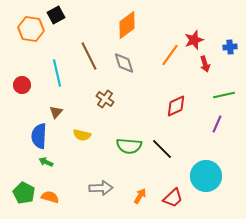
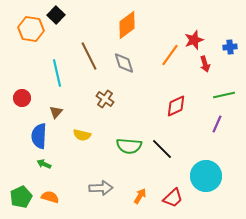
black square: rotated 18 degrees counterclockwise
red circle: moved 13 px down
green arrow: moved 2 px left, 2 px down
green pentagon: moved 3 px left, 4 px down; rotated 20 degrees clockwise
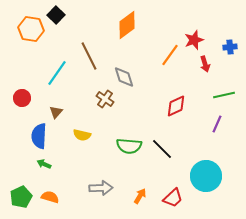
gray diamond: moved 14 px down
cyan line: rotated 48 degrees clockwise
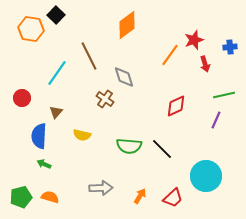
purple line: moved 1 px left, 4 px up
green pentagon: rotated 10 degrees clockwise
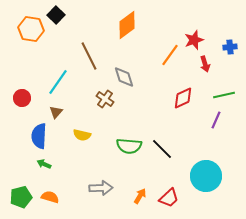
cyan line: moved 1 px right, 9 px down
red diamond: moved 7 px right, 8 px up
red trapezoid: moved 4 px left
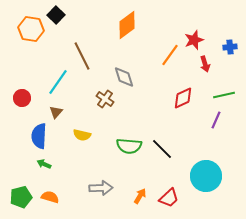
brown line: moved 7 px left
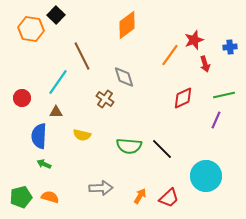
brown triangle: rotated 48 degrees clockwise
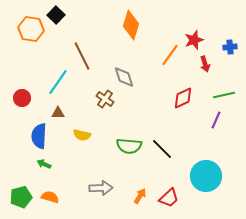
orange diamond: moved 4 px right; rotated 36 degrees counterclockwise
brown triangle: moved 2 px right, 1 px down
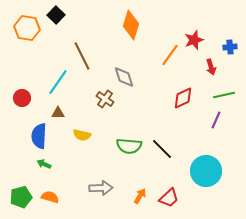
orange hexagon: moved 4 px left, 1 px up
red arrow: moved 6 px right, 3 px down
cyan circle: moved 5 px up
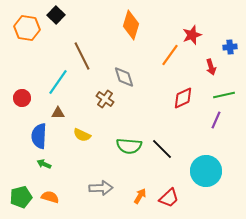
red star: moved 2 px left, 5 px up
yellow semicircle: rotated 12 degrees clockwise
